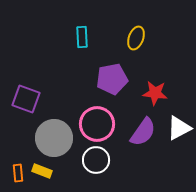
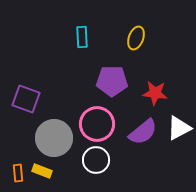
purple pentagon: moved 2 px down; rotated 12 degrees clockwise
purple semicircle: rotated 16 degrees clockwise
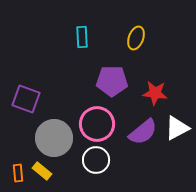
white triangle: moved 2 px left
yellow rectangle: rotated 18 degrees clockwise
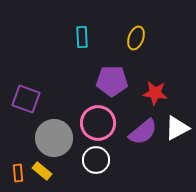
pink circle: moved 1 px right, 1 px up
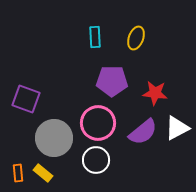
cyan rectangle: moved 13 px right
yellow rectangle: moved 1 px right, 2 px down
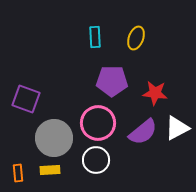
yellow rectangle: moved 7 px right, 3 px up; rotated 42 degrees counterclockwise
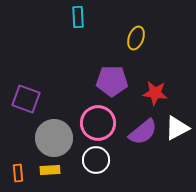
cyan rectangle: moved 17 px left, 20 px up
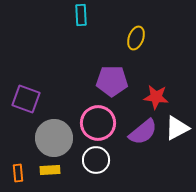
cyan rectangle: moved 3 px right, 2 px up
red star: moved 1 px right, 4 px down
